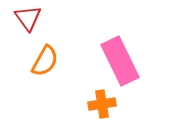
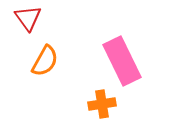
pink rectangle: moved 2 px right
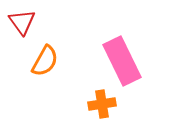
red triangle: moved 6 px left, 4 px down
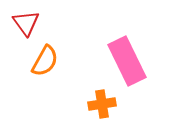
red triangle: moved 4 px right, 1 px down
pink rectangle: moved 5 px right
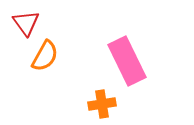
orange semicircle: moved 5 px up
